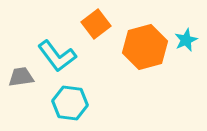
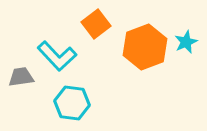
cyan star: moved 2 px down
orange hexagon: rotated 6 degrees counterclockwise
cyan L-shape: rotated 6 degrees counterclockwise
cyan hexagon: moved 2 px right
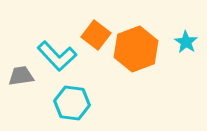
orange square: moved 11 px down; rotated 16 degrees counterclockwise
cyan star: rotated 15 degrees counterclockwise
orange hexagon: moved 9 px left, 2 px down
gray trapezoid: moved 1 px up
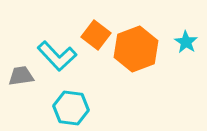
cyan hexagon: moved 1 px left, 5 px down
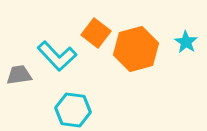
orange square: moved 2 px up
orange hexagon: rotated 6 degrees clockwise
gray trapezoid: moved 2 px left, 1 px up
cyan hexagon: moved 2 px right, 2 px down
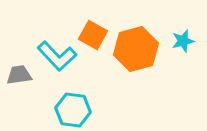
orange square: moved 3 px left, 2 px down; rotated 8 degrees counterclockwise
cyan star: moved 3 px left, 1 px up; rotated 25 degrees clockwise
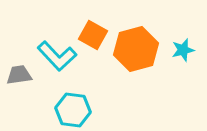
cyan star: moved 9 px down
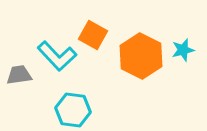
orange hexagon: moved 5 px right, 7 px down; rotated 18 degrees counterclockwise
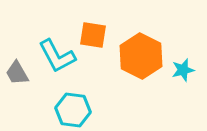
orange square: rotated 20 degrees counterclockwise
cyan star: moved 20 px down
cyan L-shape: rotated 15 degrees clockwise
gray trapezoid: moved 2 px left, 2 px up; rotated 112 degrees counterclockwise
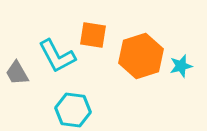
orange hexagon: rotated 15 degrees clockwise
cyan star: moved 2 px left, 4 px up
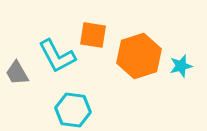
orange hexagon: moved 2 px left
